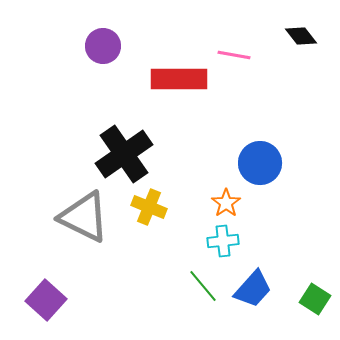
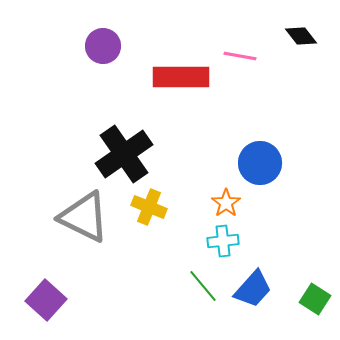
pink line: moved 6 px right, 1 px down
red rectangle: moved 2 px right, 2 px up
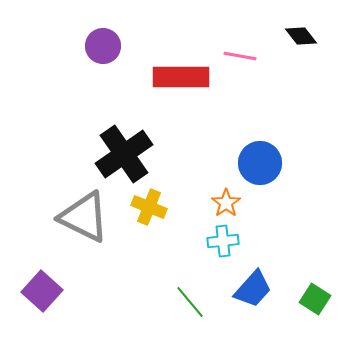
green line: moved 13 px left, 16 px down
purple square: moved 4 px left, 9 px up
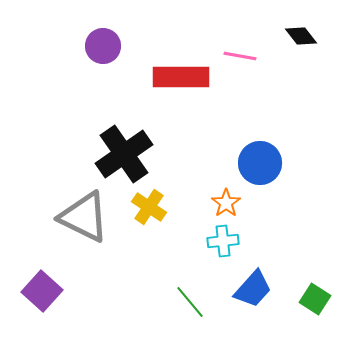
yellow cross: rotated 12 degrees clockwise
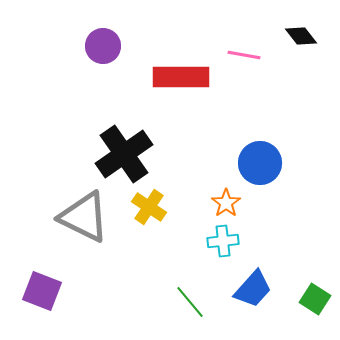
pink line: moved 4 px right, 1 px up
purple square: rotated 21 degrees counterclockwise
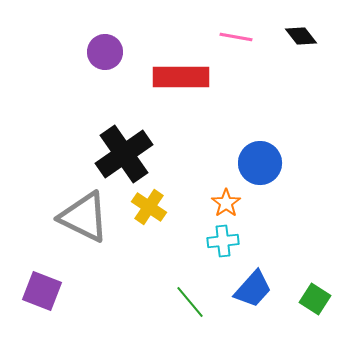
purple circle: moved 2 px right, 6 px down
pink line: moved 8 px left, 18 px up
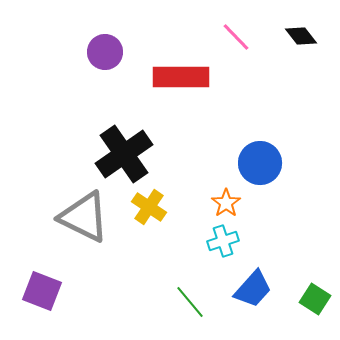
pink line: rotated 36 degrees clockwise
cyan cross: rotated 12 degrees counterclockwise
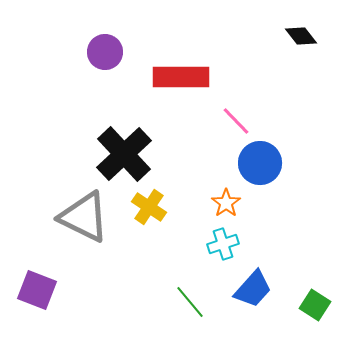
pink line: moved 84 px down
black cross: rotated 8 degrees counterclockwise
cyan cross: moved 3 px down
purple square: moved 5 px left, 1 px up
green square: moved 6 px down
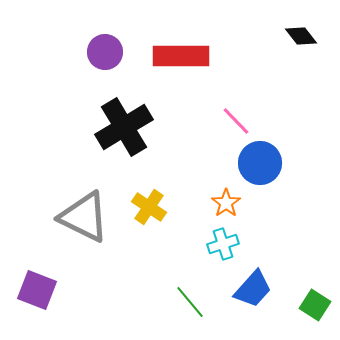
red rectangle: moved 21 px up
black cross: moved 27 px up; rotated 12 degrees clockwise
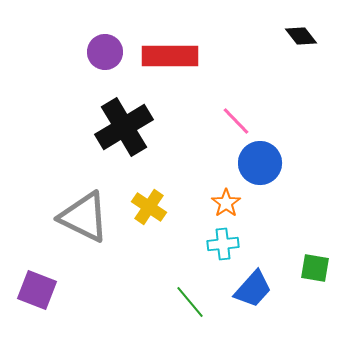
red rectangle: moved 11 px left
cyan cross: rotated 12 degrees clockwise
green square: moved 37 px up; rotated 24 degrees counterclockwise
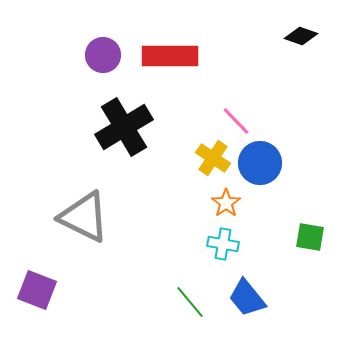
black diamond: rotated 32 degrees counterclockwise
purple circle: moved 2 px left, 3 px down
yellow cross: moved 64 px right, 49 px up
cyan cross: rotated 16 degrees clockwise
green square: moved 5 px left, 31 px up
blue trapezoid: moved 6 px left, 9 px down; rotated 99 degrees clockwise
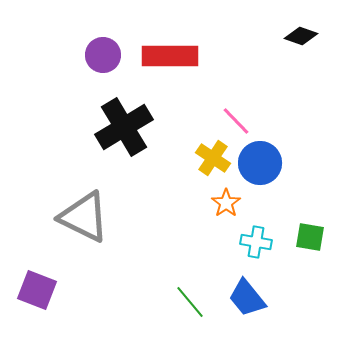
cyan cross: moved 33 px right, 2 px up
